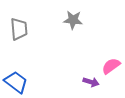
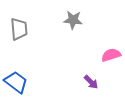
pink semicircle: moved 11 px up; rotated 18 degrees clockwise
purple arrow: rotated 28 degrees clockwise
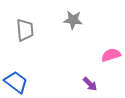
gray trapezoid: moved 6 px right, 1 px down
purple arrow: moved 1 px left, 2 px down
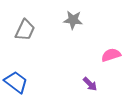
gray trapezoid: rotated 30 degrees clockwise
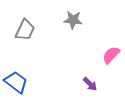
pink semicircle: rotated 30 degrees counterclockwise
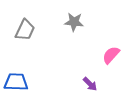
gray star: moved 1 px right, 2 px down
blue trapezoid: rotated 35 degrees counterclockwise
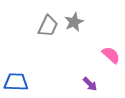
gray star: rotated 30 degrees counterclockwise
gray trapezoid: moved 23 px right, 4 px up
pink semicircle: rotated 90 degrees clockwise
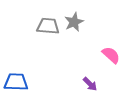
gray trapezoid: rotated 110 degrees counterclockwise
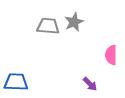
pink semicircle: rotated 132 degrees counterclockwise
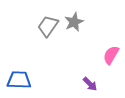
gray trapezoid: rotated 60 degrees counterclockwise
pink semicircle: rotated 30 degrees clockwise
blue trapezoid: moved 3 px right, 2 px up
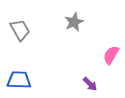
gray trapezoid: moved 28 px left, 4 px down; rotated 115 degrees clockwise
